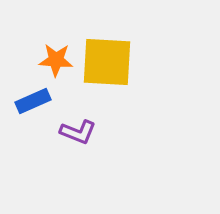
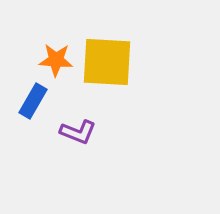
blue rectangle: rotated 36 degrees counterclockwise
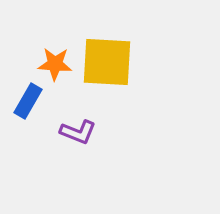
orange star: moved 1 px left, 4 px down
blue rectangle: moved 5 px left
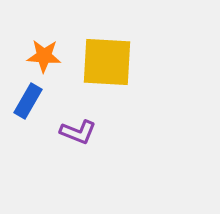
orange star: moved 11 px left, 8 px up
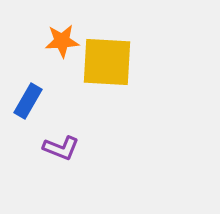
orange star: moved 18 px right, 15 px up; rotated 8 degrees counterclockwise
purple L-shape: moved 17 px left, 16 px down
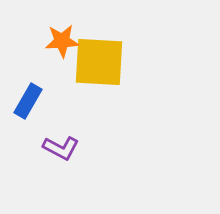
yellow square: moved 8 px left
purple L-shape: rotated 6 degrees clockwise
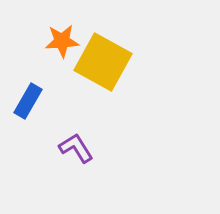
yellow square: moved 4 px right; rotated 26 degrees clockwise
purple L-shape: moved 15 px right; rotated 150 degrees counterclockwise
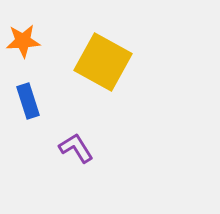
orange star: moved 39 px left
blue rectangle: rotated 48 degrees counterclockwise
